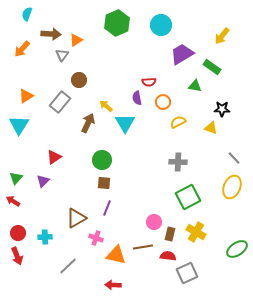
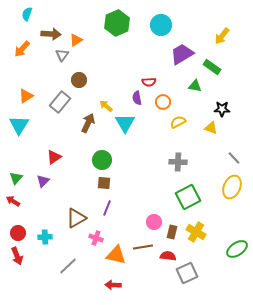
brown rectangle at (170, 234): moved 2 px right, 2 px up
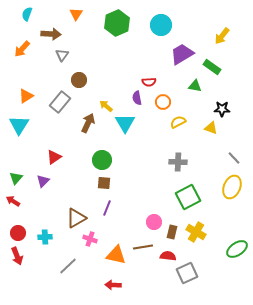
orange triangle at (76, 40): moved 26 px up; rotated 24 degrees counterclockwise
pink cross at (96, 238): moved 6 px left, 1 px down
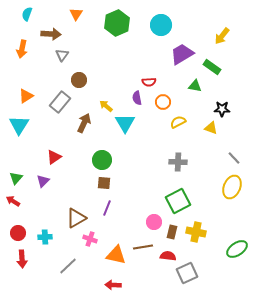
orange arrow at (22, 49): rotated 30 degrees counterclockwise
brown arrow at (88, 123): moved 4 px left
green square at (188, 197): moved 10 px left, 4 px down
yellow cross at (196, 232): rotated 18 degrees counterclockwise
red arrow at (17, 256): moved 5 px right, 3 px down; rotated 18 degrees clockwise
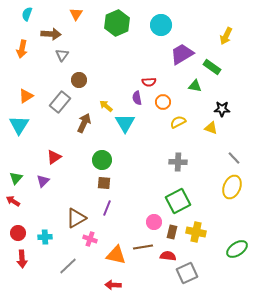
yellow arrow at (222, 36): moved 4 px right; rotated 12 degrees counterclockwise
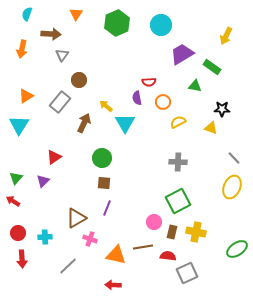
green circle at (102, 160): moved 2 px up
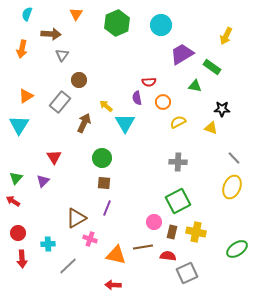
red triangle at (54, 157): rotated 28 degrees counterclockwise
cyan cross at (45, 237): moved 3 px right, 7 px down
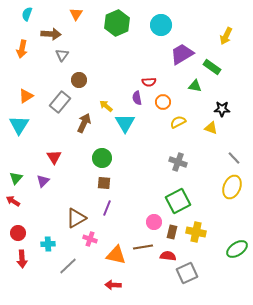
gray cross at (178, 162): rotated 18 degrees clockwise
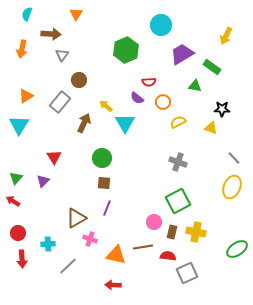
green hexagon at (117, 23): moved 9 px right, 27 px down
purple semicircle at (137, 98): rotated 40 degrees counterclockwise
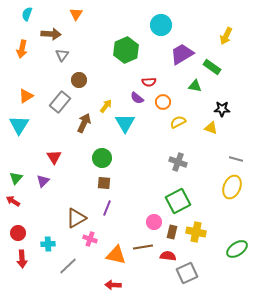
yellow arrow at (106, 106): rotated 88 degrees clockwise
gray line at (234, 158): moved 2 px right, 1 px down; rotated 32 degrees counterclockwise
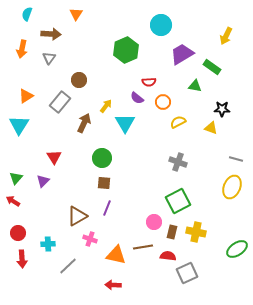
gray triangle at (62, 55): moved 13 px left, 3 px down
brown triangle at (76, 218): moved 1 px right, 2 px up
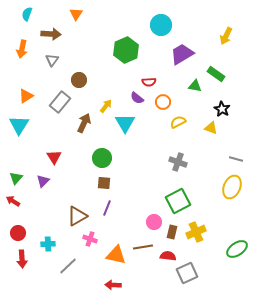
gray triangle at (49, 58): moved 3 px right, 2 px down
green rectangle at (212, 67): moved 4 px right, 7 px down
black star at (222, 109): rotated 28 degrees clockwise
yellow cross at (196, 232): rotated 36 degrees counterclockwise
